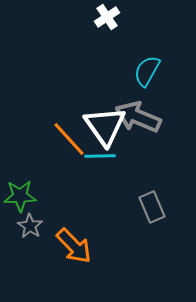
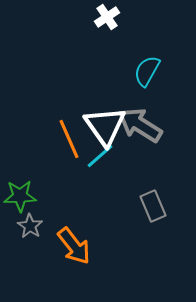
gray arrow: moved 2 px right, 8 px down; rotated 9 degrees clockwise
orange line: rotated 18 degrees clockwise
cyan line: rotated 40 degrees counterclockwise
gray rectangle: moved 1 px right, 1 px up
orange arrow: rotated 6 degrees clockwise
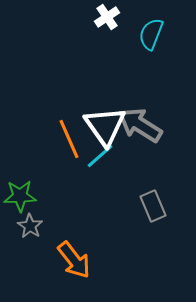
cyan semicircle: moved 4 px right, 37 px up; rotated 8 degrees counterclockwise
orange arrow: moved 14 px down
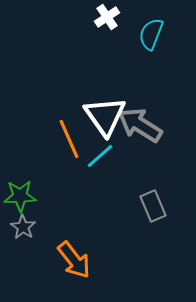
white triangle: moved 10 px up
gray star: moved 7 px left, 1 px down
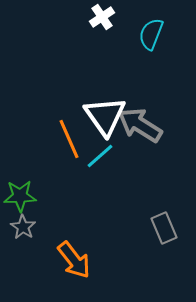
white cross: moved 5 px left
gray rectangle: moved 11 px right, 22 px down
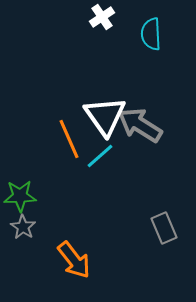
cyan semicircle: rotated 24 degrees counterclockwise
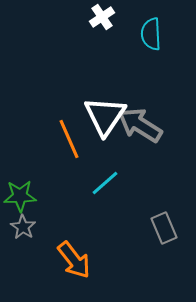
white triangle: rotated 9 degrees clockwise
cyan line: moved 5 px right, 27 px down
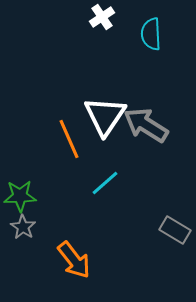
gray arrow: moved 6 px right
gray rectangle: moved 11 px right, 2 px down; rotated 36 degrees counterclockwise
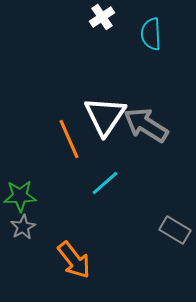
gray star: rotated 10 degrees clockwise
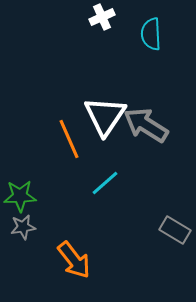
white cross: rotated 10 degrees clockwise
gray star: rotated 20 degrees clockwise
